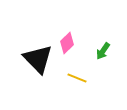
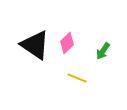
black triangle: moved 3 px left, 14 px up; rotated 12 degrees counterclockwise
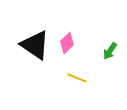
green arrow: moved 7 px right
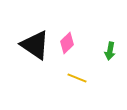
green arrow: rotated 24 degrees counterclockwise
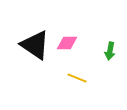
pink diamond: rotated 45 degrees clockwise
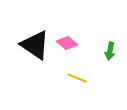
pink diamond: rotated 40 degrees clockwise
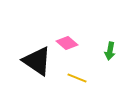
black triangle: moved 2 px right, 16 px down
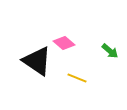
pink diamond: moved 3 px left
green arrow: rotated 60 degrees counterclockwise
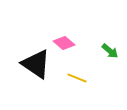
black triangle: moved 1 px left, 3 px down
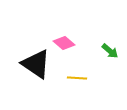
yellow line: rotated 18 degrees counterclockwise
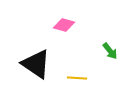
pink diamond: moved 18 px up; rotated 25 degrees counterclockwise
green arrow: rotated 12 degrees clockwise
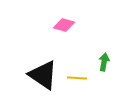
green arrow: moved 6 px left, 11 px down; rotated 132 degrees counterclockwise
black triangle: moved 7 px right, 11 px down
